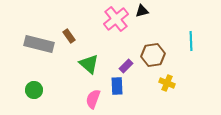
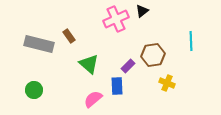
black triangle: rotated 24 degrees counterclockwise
pink cross: rotated 15 degrees clockwise
purple rectangle: moved 2 px right
pink semicircle: rotated 30 degrees clockwise
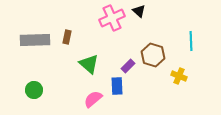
black triangle: moved 3 px left; rotated 40 degrees counterclockwise
pink cross: moved 4 px left, 1 px up
brown rectangle: moved 2 px left, 1 px down; rotated 48 degrees clockwise
gray rectangle: moved 4 px left, 4 px up; rotated 16 degrees counterclockwise
brown hexagon: rotated 25 degrees clockwise
yellow cross: moved 12 px right, 7 px up
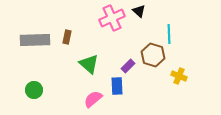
cyan line: moved 22 px left, 7 px up
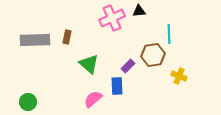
black triangle: rotated 48 degrees counterclockwise
brown hexagon: rotated 25 degrees counterclockwise
green circle: moved 6 px left, 12 px down
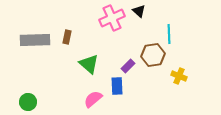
black triangle: rotated 48 degrees clockwise
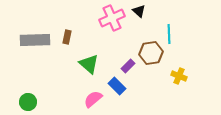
brown hexagon: moved 2 px left, 2 px up
blue rectangle: rotated 42 degrees counterclockwise
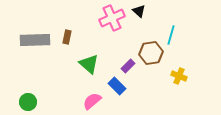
cyan line: moved 2 px right, 1 px down; rotated 18 degrees clockwise
pink semicircle: moved 1 px left, 2 px down
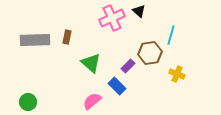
brown hexagon: moved 1 px left
green triangle: moved 2 px right, 1 px up
yellow cross: moved 2 px left, 2 px up
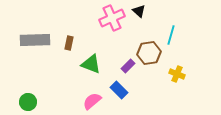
brown rectangle: moved 2 px right, 6 px down
brown hexagon: moved 1 px left
green triangle: moved 1 px down; rotated 20 degrees counterclockwise
blue rectangle: moved 2 px right, 4 px down
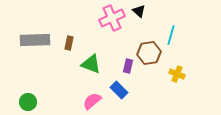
purple rectangle: rotated 32 degrees counterclockwise
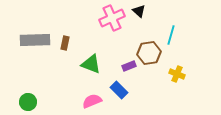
brown rectangle: moved 4 px left
purple rectangle: moved 1 px right; rotated 56 degrees clockwise
pink semicircle: rotated 18 degrees clockwise
